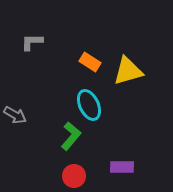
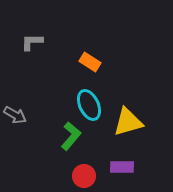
yellow triangle: moved 51 px down
red circle: moved 10 px right
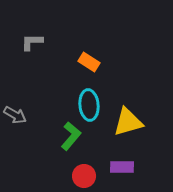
orange rectangle: moved 1 px left
cyan ellipse: rotated 20 degrees clockwise
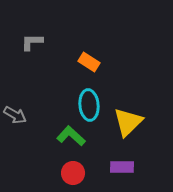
yellow triangle: rotated 28 degrees counterclockwise
green L-shape: rotated 88 degrees counterclockwise
red circle: moved 11 px left, 3 px up
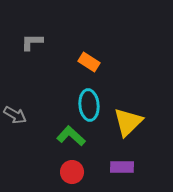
red circle: moved 1 px left, 1 px up
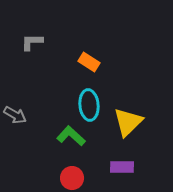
red circle: moved 6 px down
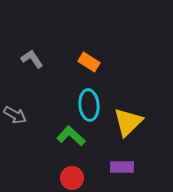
gray L-shape: moved 17 px down; rotated 55 degrees clockwise
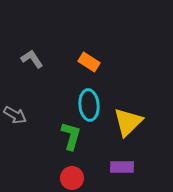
green L-shape: rotated 64 degrees clockwise
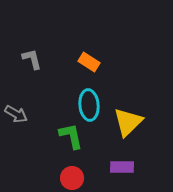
gray L-shape: rotated 20 degrees clockwise
gray arrow: moved 1 px right, 1 px up
green L-shape: rotated 28 degrees counterclockwise
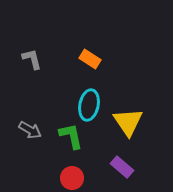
orange rectangle: moved 1 px right, 3 px up
cyan ellipse: rotated 16 degrees clockwise
gray arrow: moved 14 px right, 16 px down
yellow triangle: rotated 20 degrees counterclockwise
purple rectangle: rotated 40 degrees clockwise
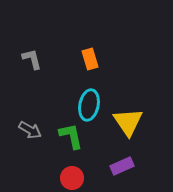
orange rectangle: rotated 40 degrees clockwise
purple rectangle: moved 1 px up; rotated 65 degrees counterclockwise
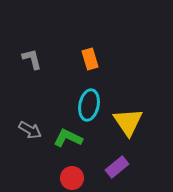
green L-shape: moved 3 px left, 2 px down; rotated 52 degrees counterclockwise
purple rectangle: moved 5 px left, 1 px down; rotated 15 degrees counterclockwise
